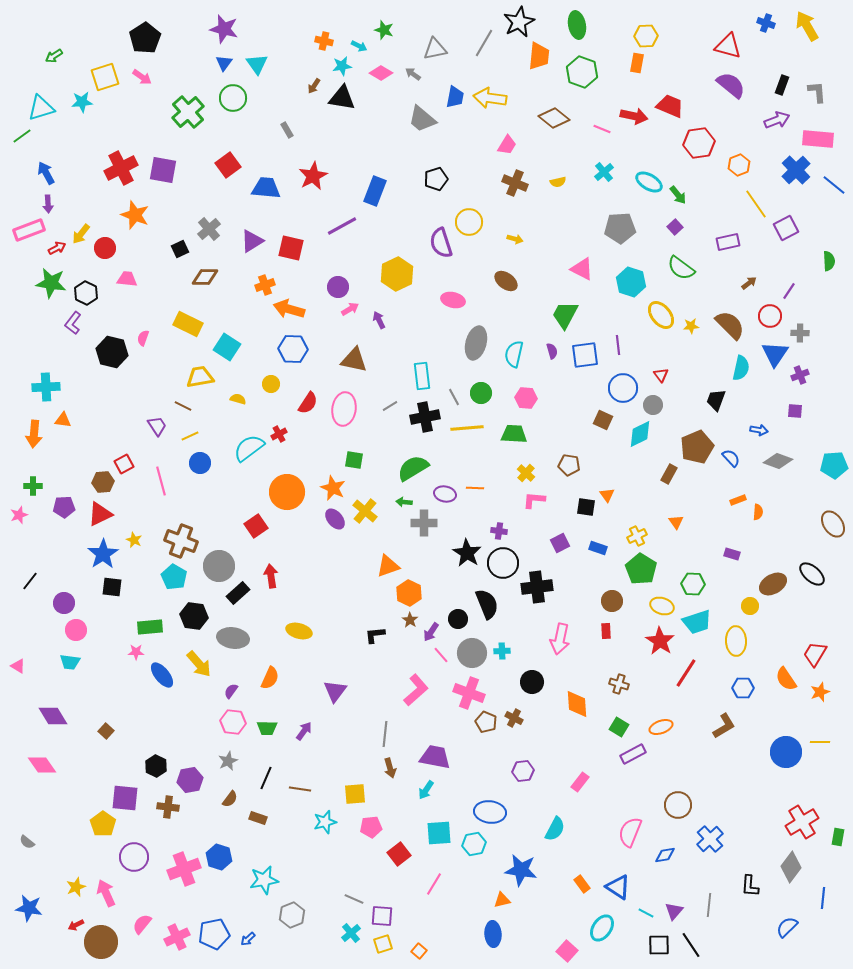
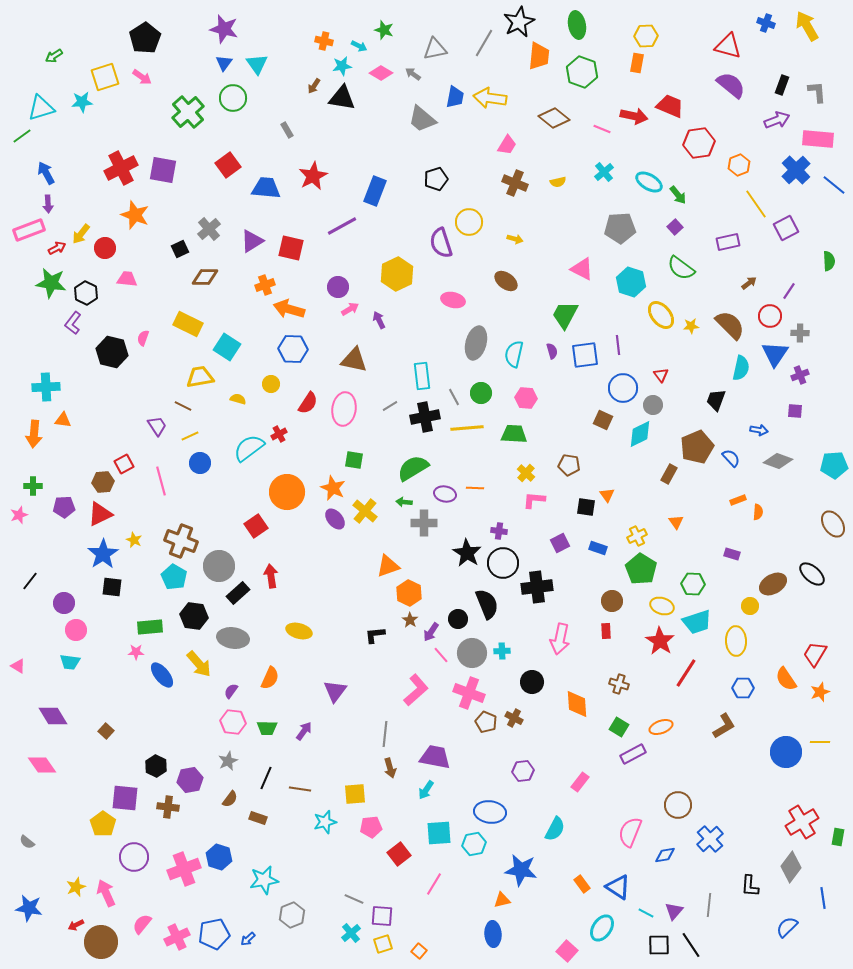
blue line at (823, 898): rotated 15 degrees counterclockwise
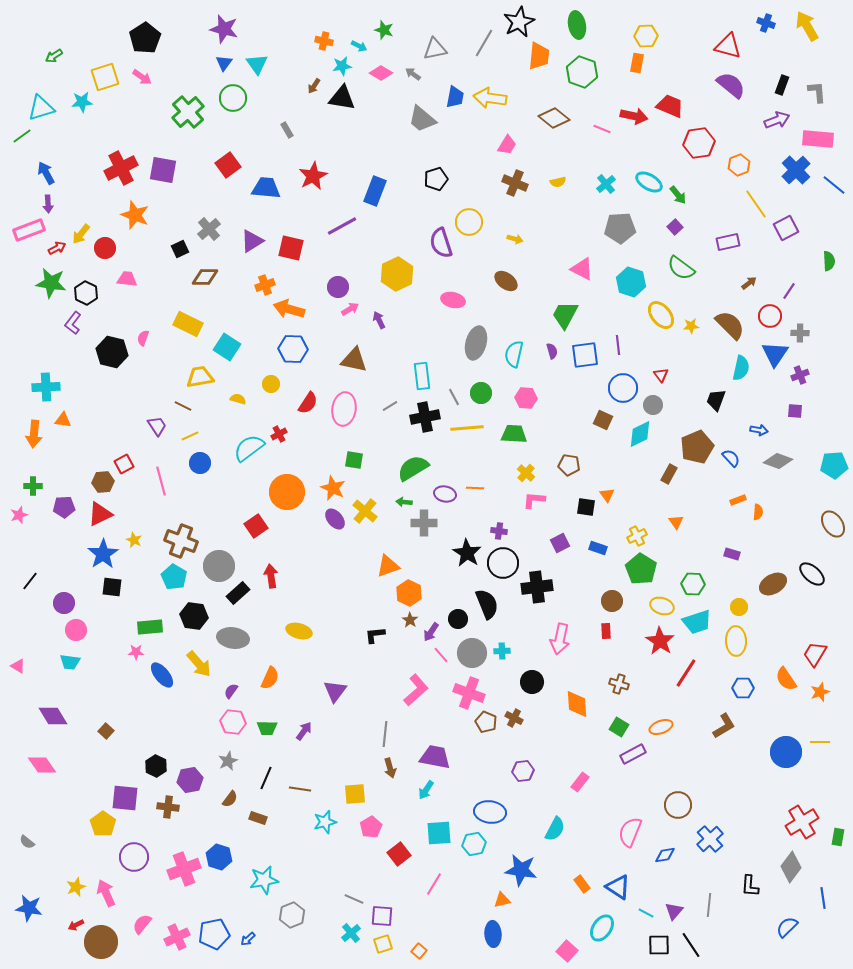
cyan cross at (604, 172): moved 2 px right, 12 px down
yellow circle at (750, 606): moved 11 px left, 1 px down
pink pentagon at (371, 827): rotated 25 degrees counterclockwise
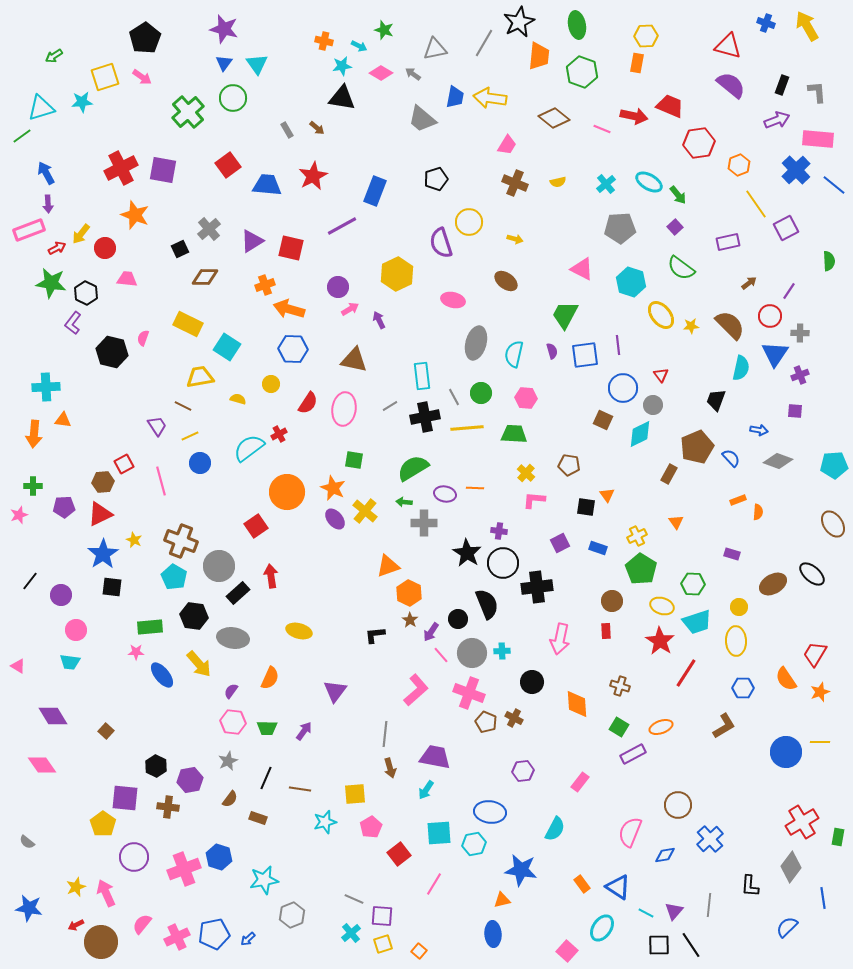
brown arrow at (314, 86): moved 3 px right, 42 px down; rotated 84 degrees counterclockwise
blue trapezoid at (266, 188): moved 1 px right, 3 px up
purple circle at (64, 603): moved 3 px left, 8 px up
brown cross at (619, 684): moved 1 px right, 2 px down
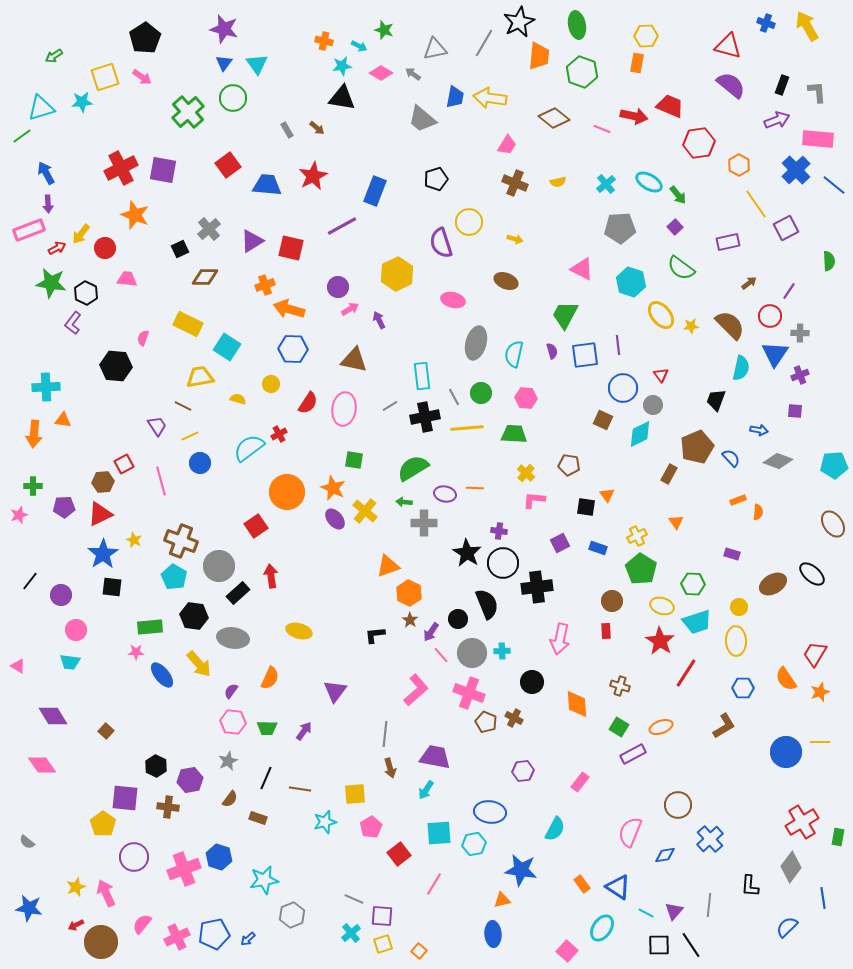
orange hexagon at (739, 165): rotated 10 degrees counterclockwise
brown ellipse at (506, 281): rotated 15 degrees counterclockwise
black hexagon at (112, 352): moved 4 px right, 14 px down; rotated 8 degrees counterclockwise
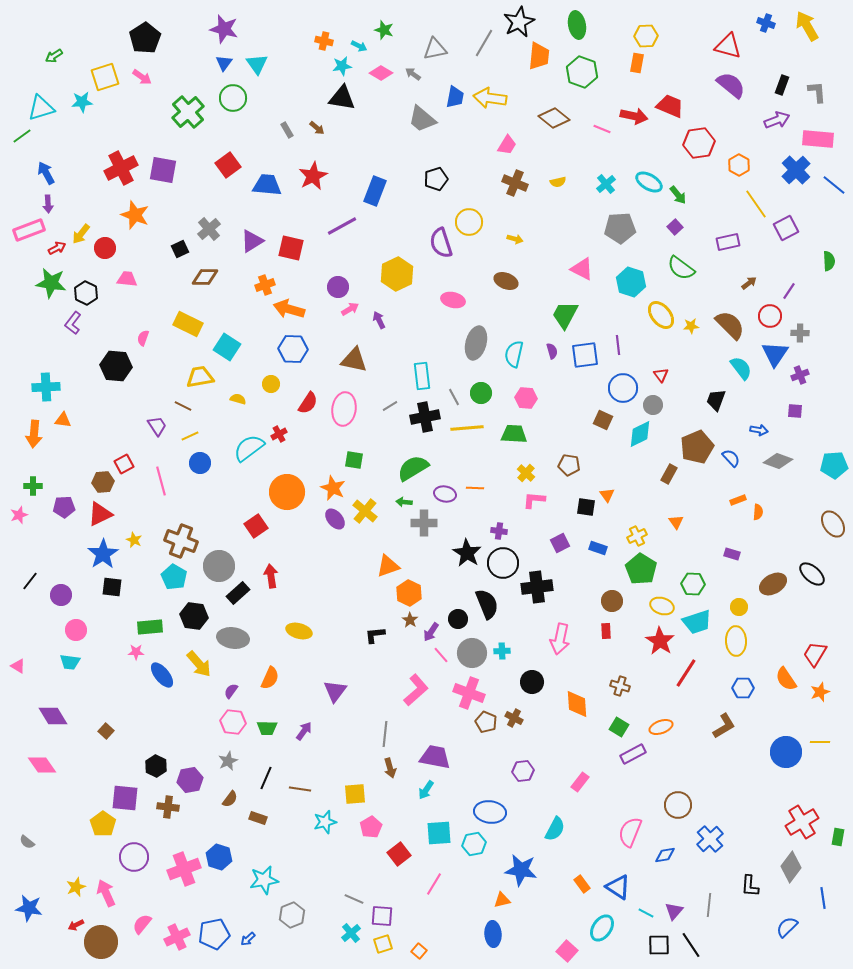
cyan semicircle at (741, 368): rotated 50 degrees counterclockwise
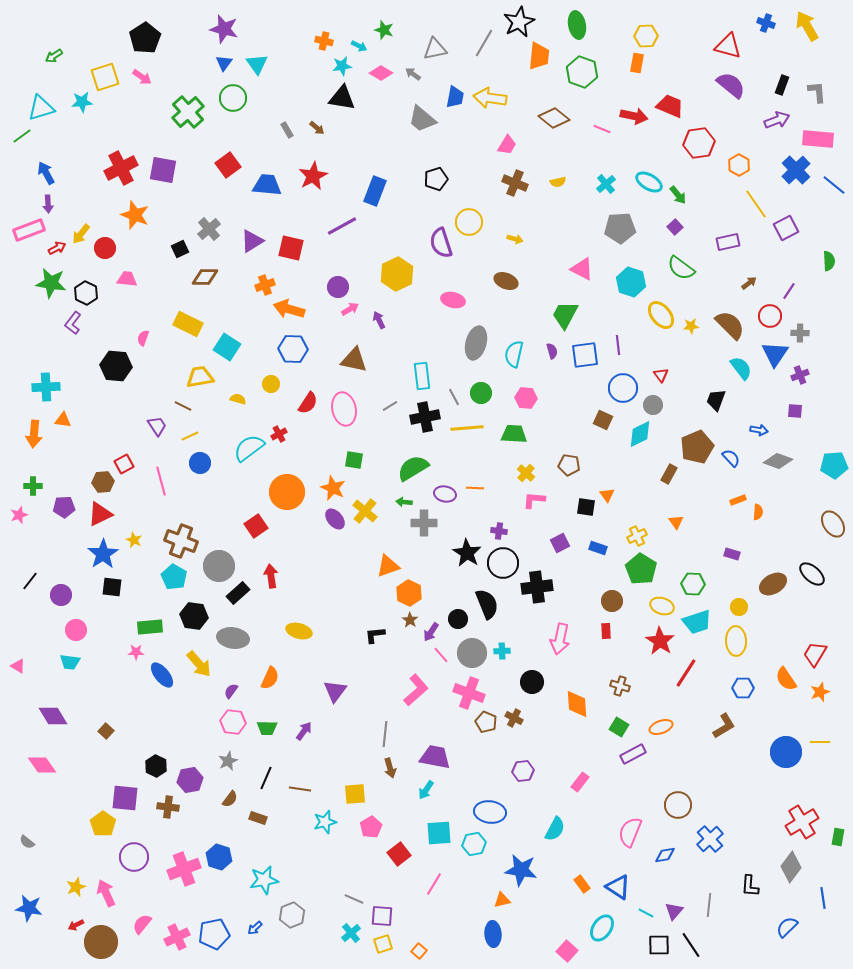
pink ellipse at (344, 409): rotated 20 degrees counterclockwise
blue arrow at (248, 939): moved 7 px right, 11 px up
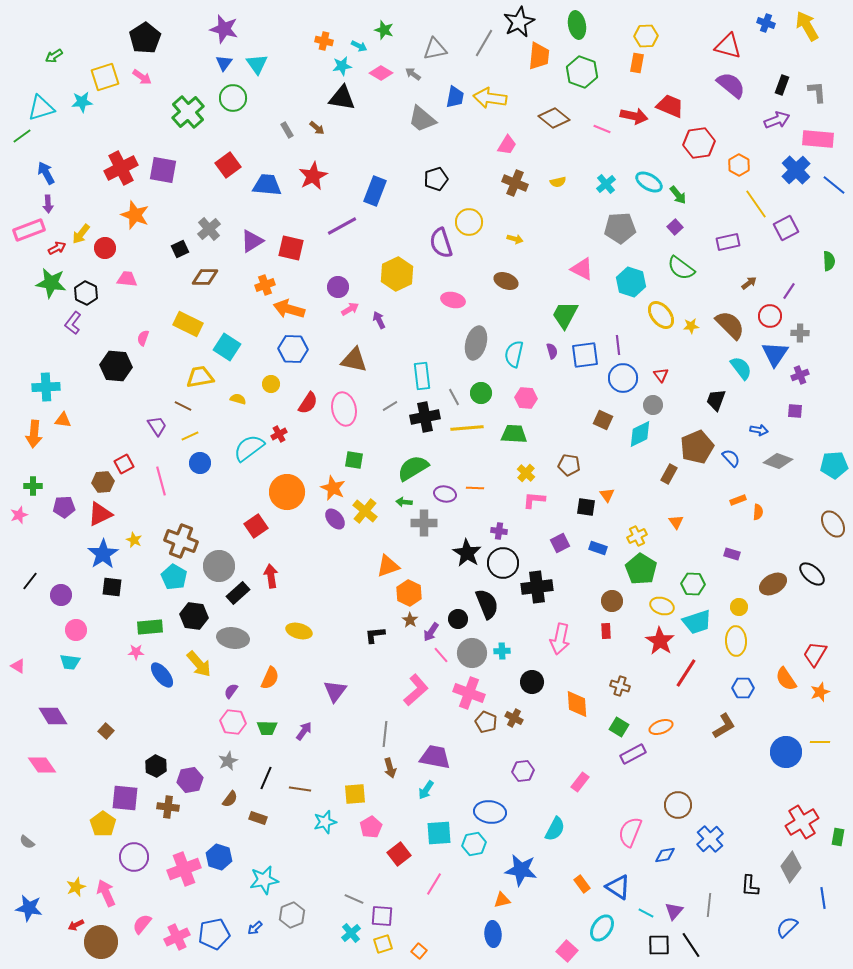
blue circle at (623, 388): moved 10 px up
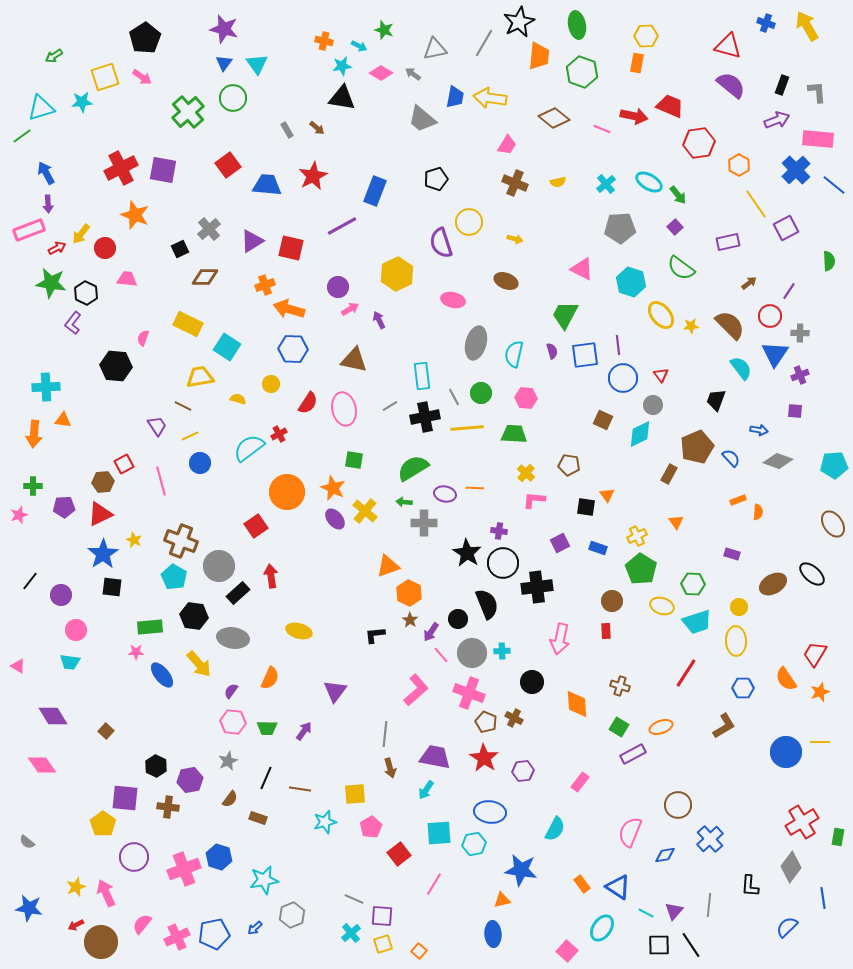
red star at (660, 641): moved 176 px left, 117 px down
